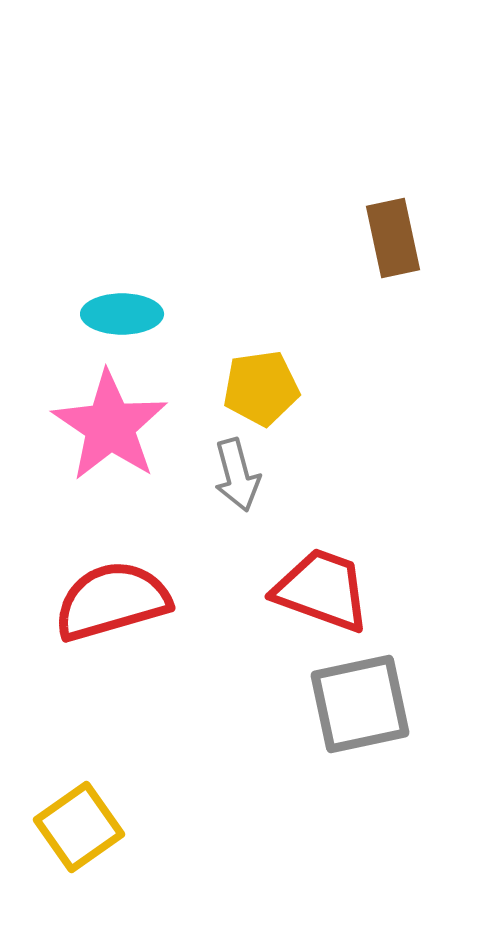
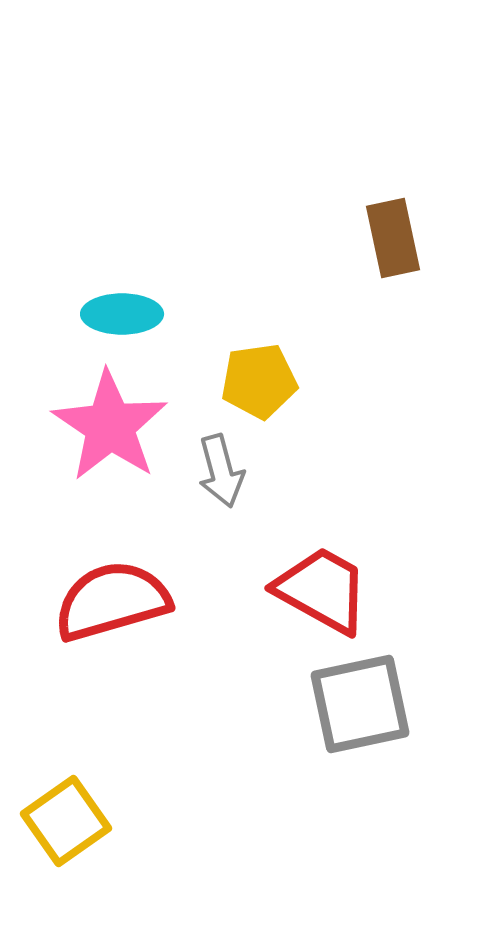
yellow pentagon: moved 2 px left, 7 px up
gray arrow: moved 16 px left, 4 px up
red trapezoid: rotated 9 degrees clockwise
yellow square: moved 13 px left, 6 px up
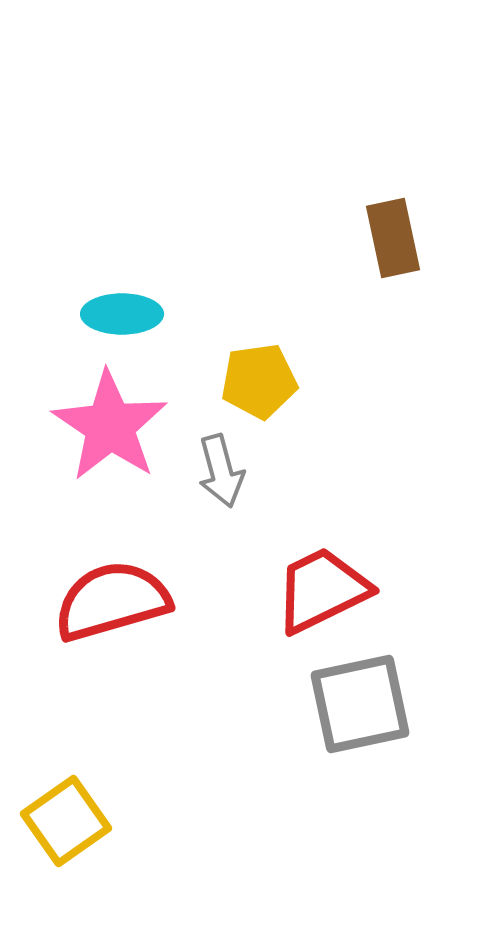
red trapezoid: rotated 55 degrees counterclockwise
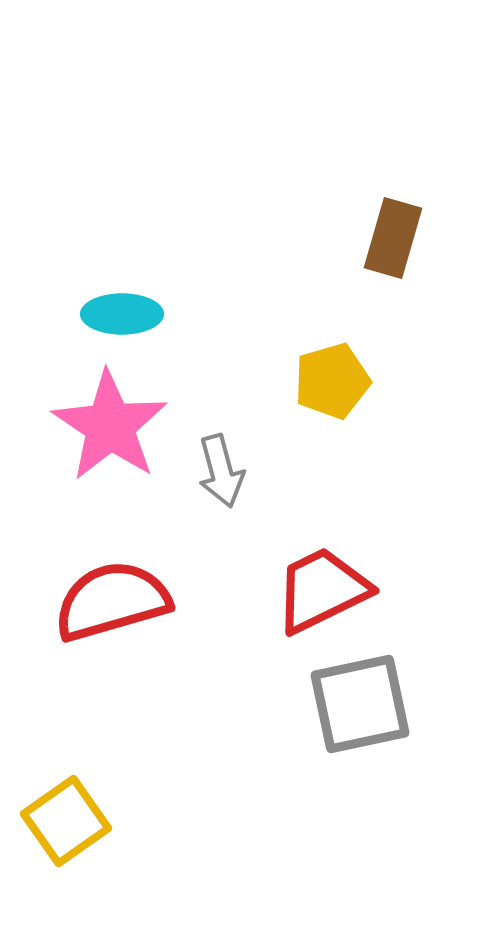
brown rectangle: rotated 28 degrees clockwise
yellow pentagon: moved 73 px right; rotated 8 degrees counterclockwise
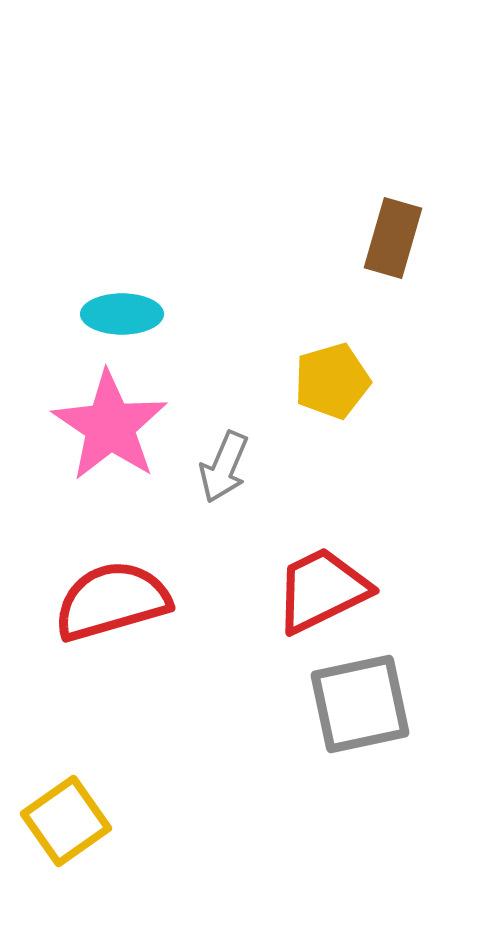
gray arrow: moved 3 px right, 4 px up; rotated 38 degrees clockwise
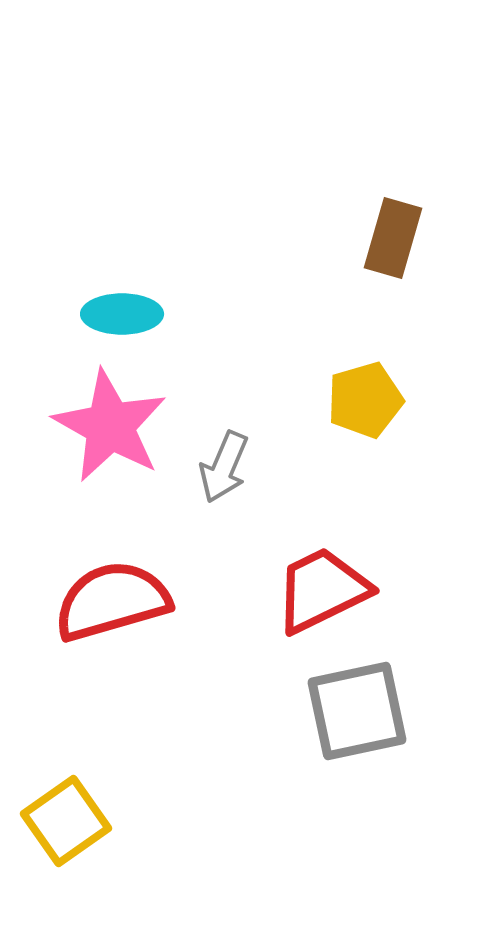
yellow pentagon: moved 33 px right, 19 px down
pink star: rotated 5 degrees counterclockwise
gray square: moved 3 px left, 7 px down
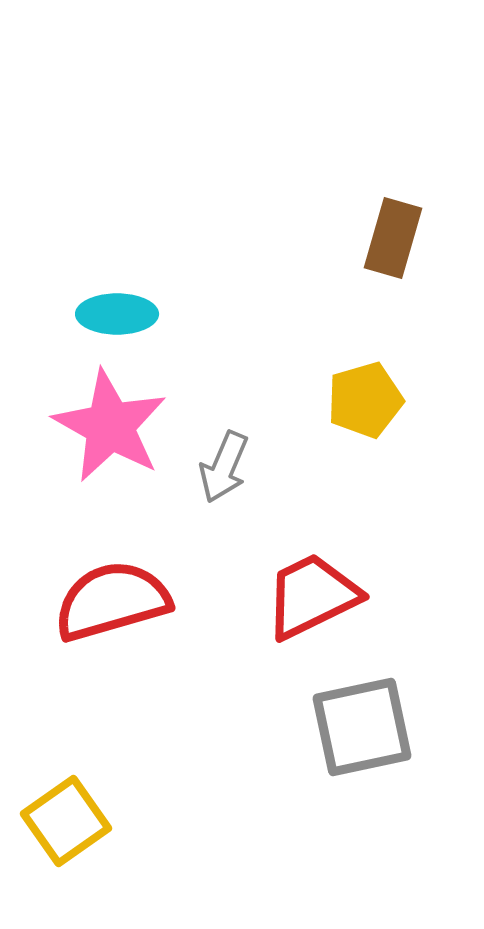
cyan ellipse: moved 5 px left
red trapezoid: moved 10 px left, 6 px down
gray square: moved 5 px right, 16 px down
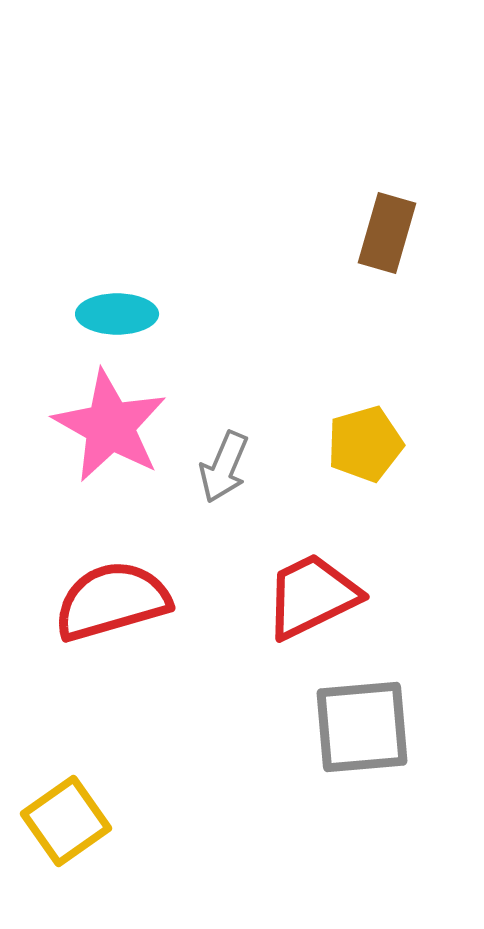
brown rectangle: moved 6 px left, 5 px up
yellow pentagon: moved 44 px down
gray square: rotated 7 degrees clockwise
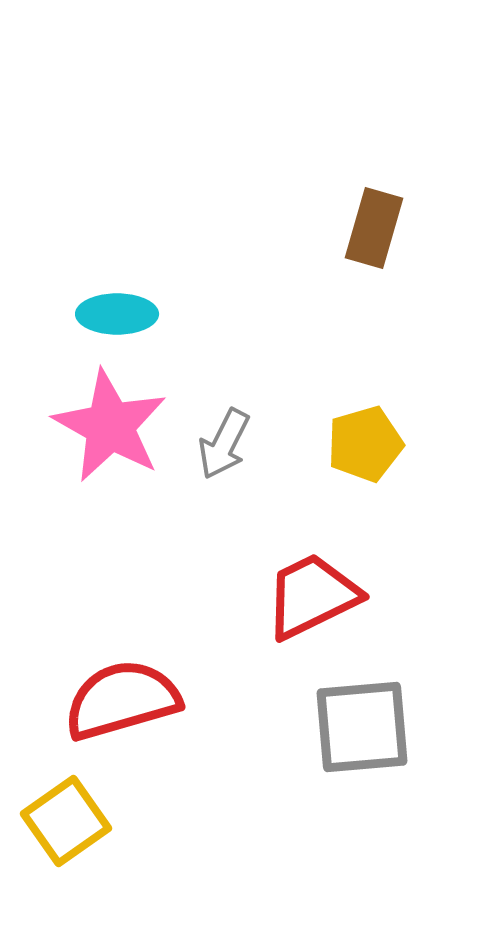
brown rectangle: moved 13 px left, 5 px up
gray arrow: moved 23 px up; rotated 4 degrees clockwise
red semicircle: moved 10 px right, 99 px down
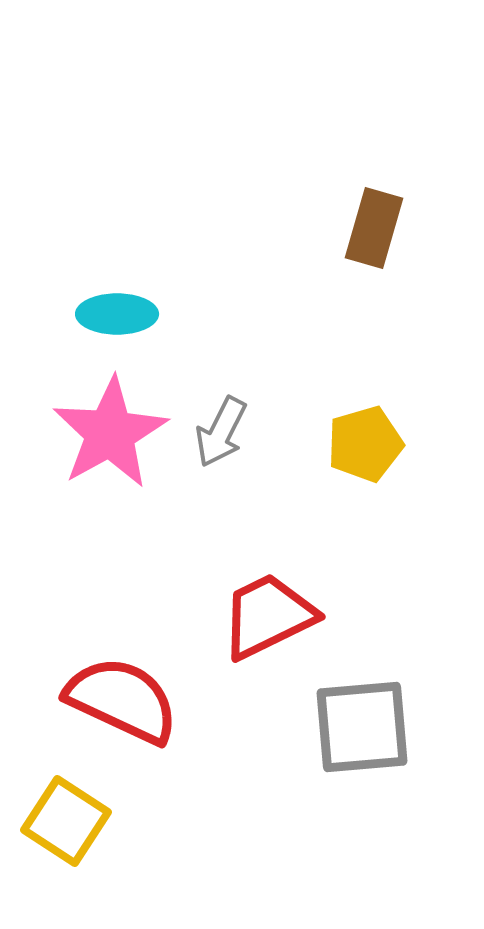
pink star: moved 7 px down; rotated 14 degrees clockwise
gray arrow: moved 3 px left, 12 px up
red trapezoid: moved 44 px left, 20 px down
red semicircle: rotated 41 degrees clockwise
yellow square: rotated 22 degrees counterclockwise
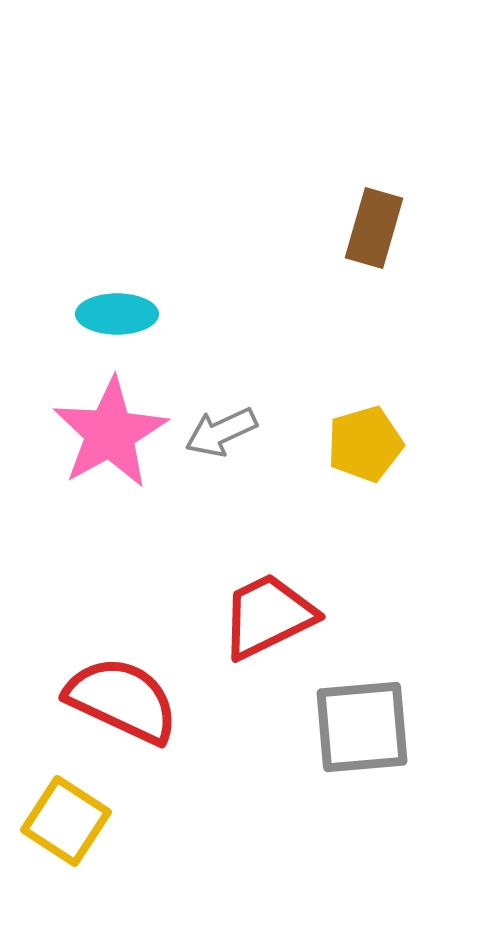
gray arrow: rotated 38 degrees clockwise
